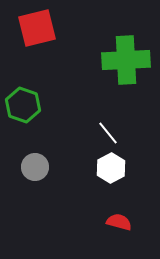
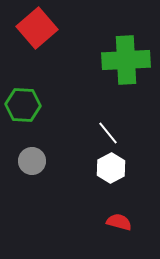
red square: rotated 27 degrees counterclockwise
green hexagon: rotated 16 degrees counterclockwise
gray circle: moved 3 px left, 6 px up
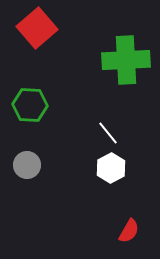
green hexagon: moved 7 px right
gray circle: moved 5 px left, 4 px down
red semicircle: moved 10 px right, 9 px down; rotated 105 degrees clockwise
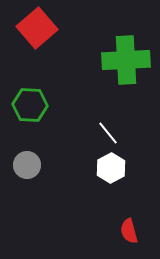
red semicircle: rotated 135 degrees clockwise
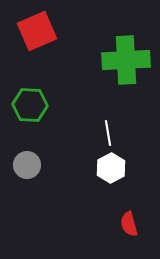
red square: moved 3 px down; rotated 18 degrees clockwise
white line: rotated 30 degrees clockwise
red semicircle: moved 7 px up
